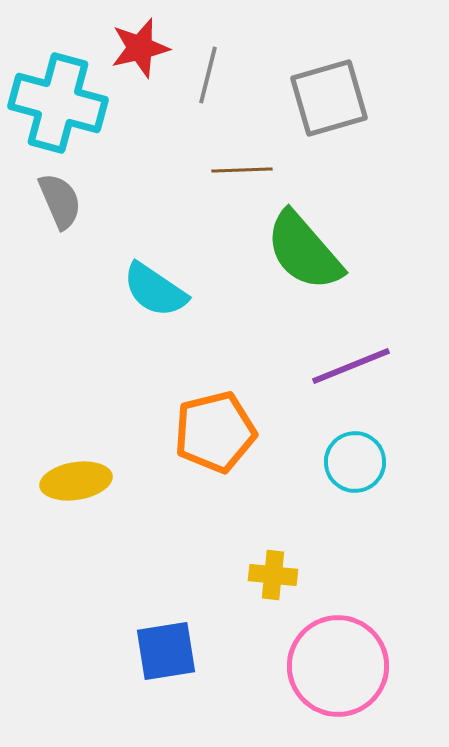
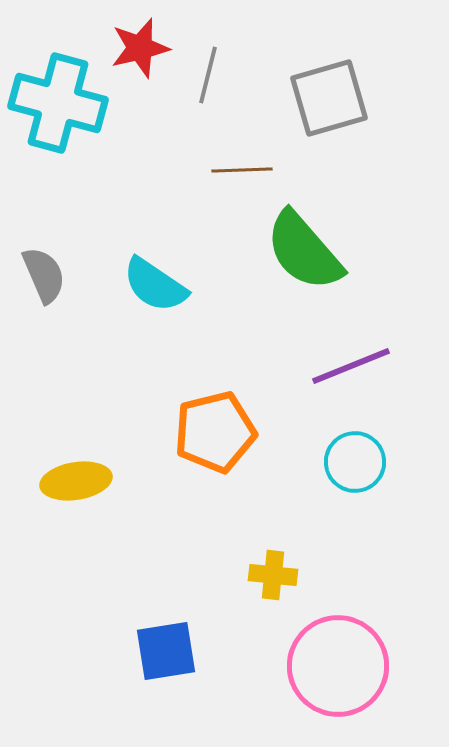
gray semicircle: moved 16 px left, 74 px down
cyan semicircle: moved 5 px up
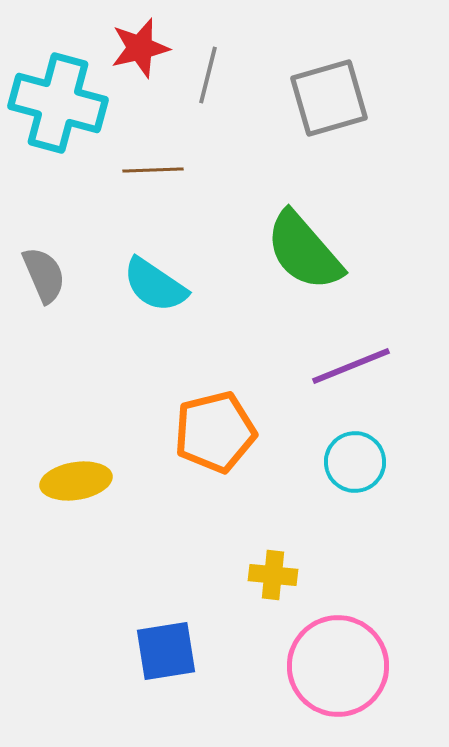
brown line: moved 89 px left
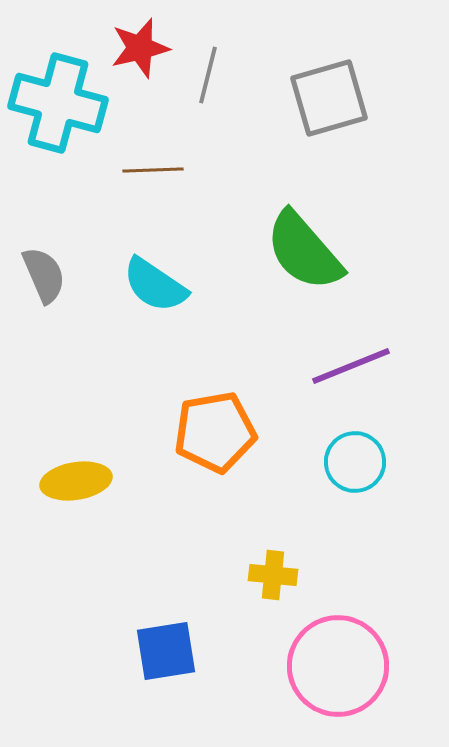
orange pentagon: rotated 4 degrees clockwise
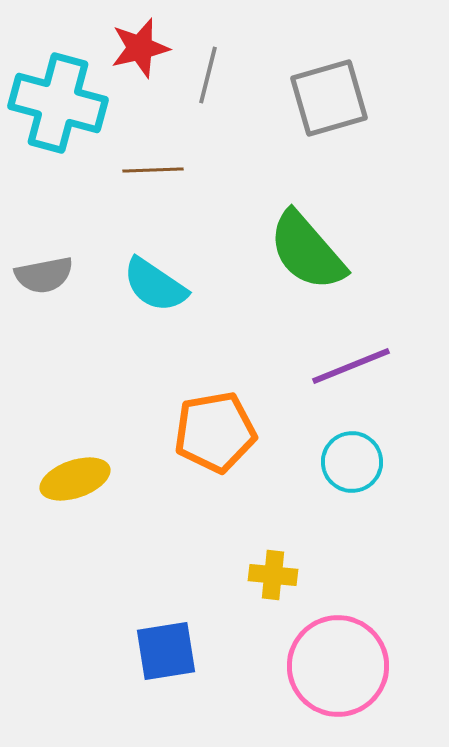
green semicircle: moved 3 px right
gray semicircle: rotated 102 degrees clockwise
cyan circle: moved 3 px left
yellow ellipse: moved 1 px left, 2 px up; rotated 10 degrees counterclockwise
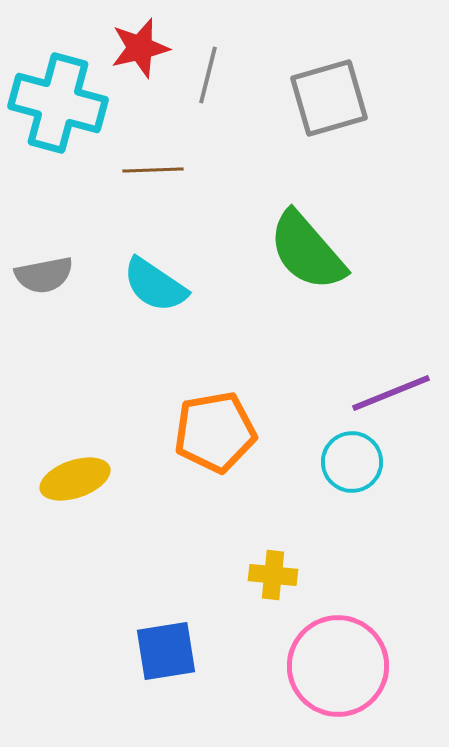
purple line: moved 40 px right, 27 px down
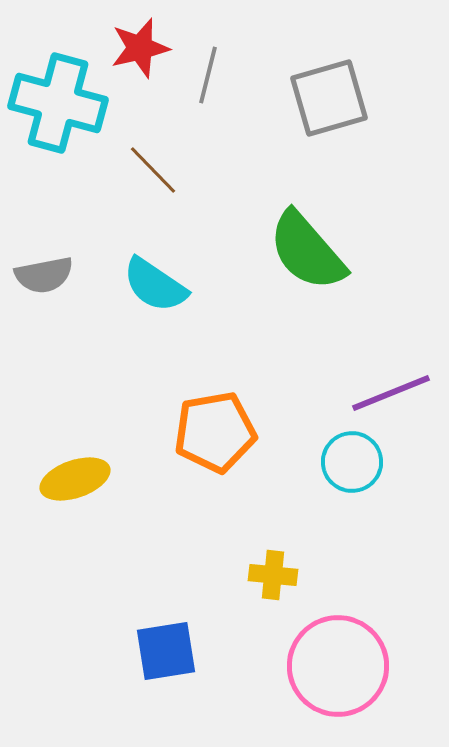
brown line: rotated 48 degrees clockwise
